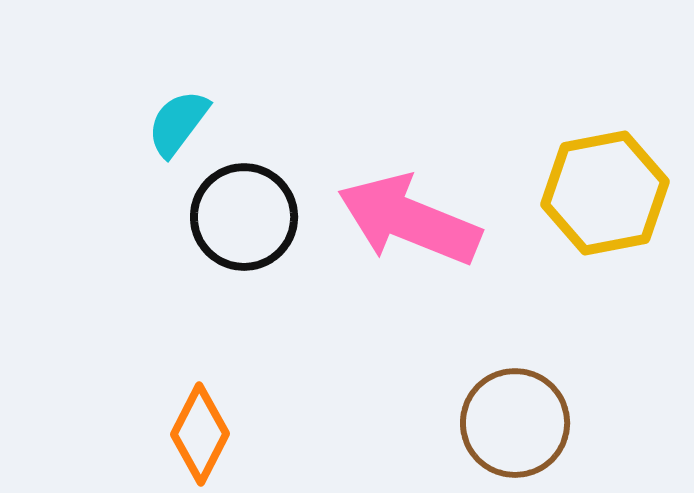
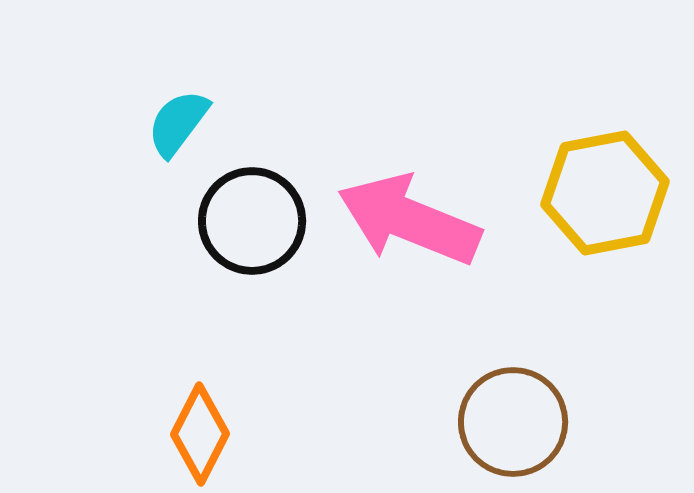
black circle: moved 8 px right, 4 px down
brown circle: moved 2 px left, 1 px up
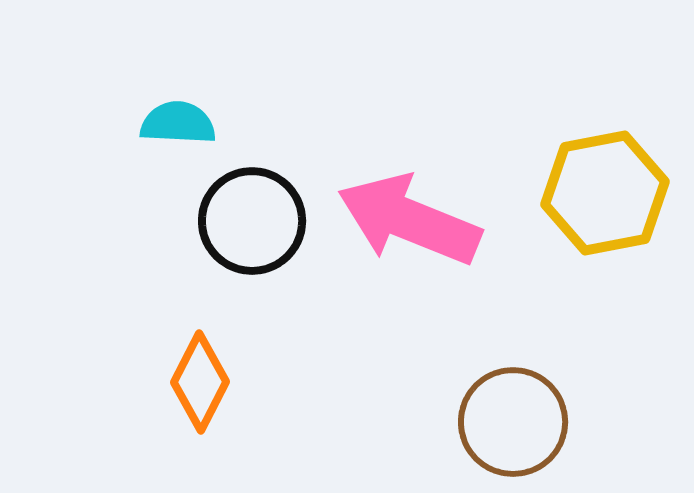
cyan semicircle: rotated 56 degrees clockwise
orange diamond: moved 52 px up
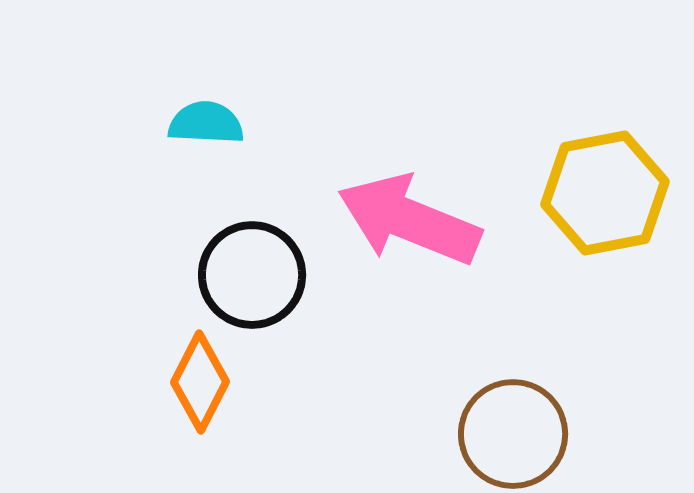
cyan semicircle: moved 28 px right
black circle: moved 54 px down
brown circle: moved 12 px down
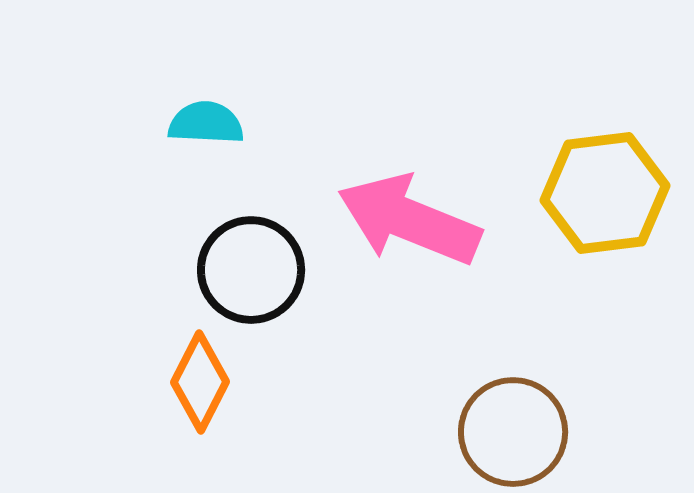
yellow hexagon: rotated 4 degrees clockwise
black circle: moved 1 px left, 5 px up
brown circle: moved 2 px up
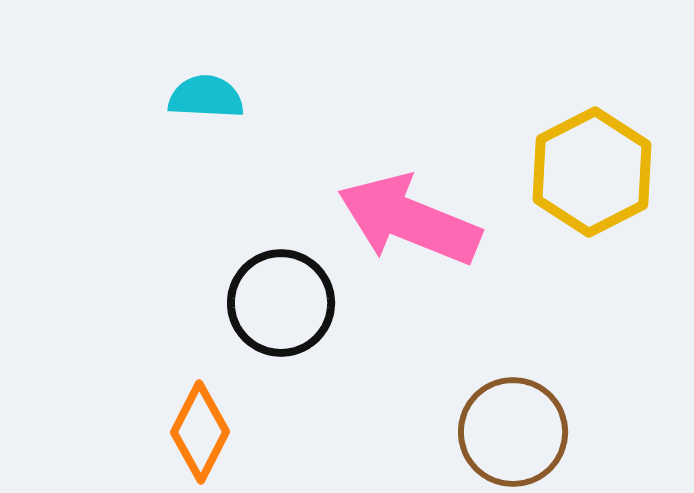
cyan semicircle: moved 26 px up
yellow hexagon: moved 13 px left, 21 px up; rotated 20 degrees counterclockwise
black circle: moved 30 px right, 33 px down
orange diamond: moved 50 px down
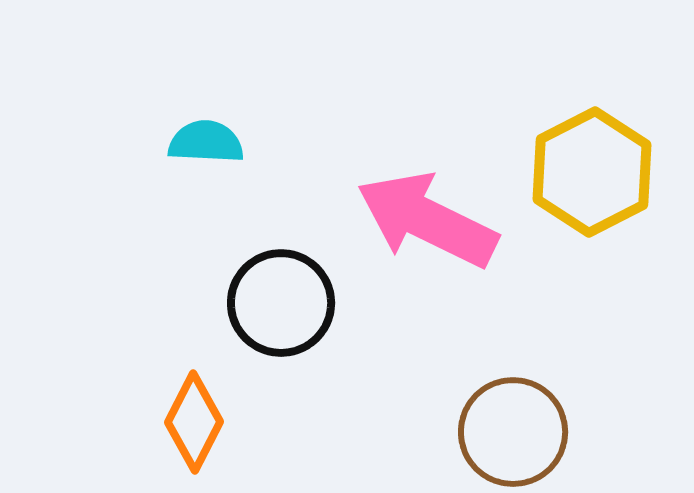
cyan semicircle: moved 45 px down
pink arrow: moved 18 px right; rotated 4 degrees clockwise
orange diamond: moved 6 px left, 10 px up
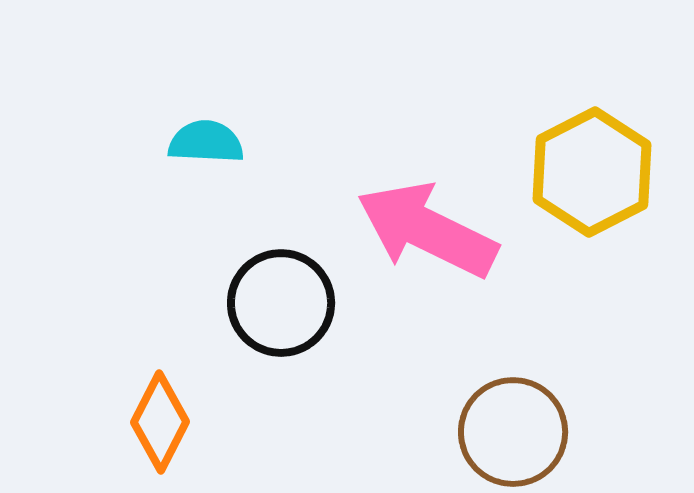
pink arrow: moved 10 px down
orange diamond: moved 34 px left
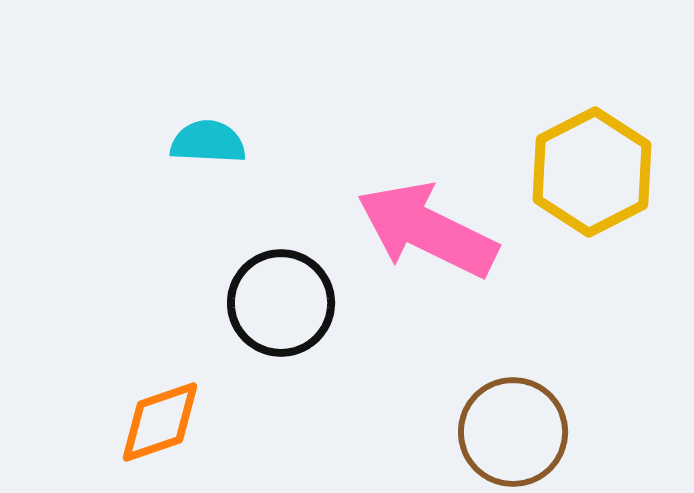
cyan semicircle: moved 2 px right
orange diamond: rotated 44 degrees clockwise
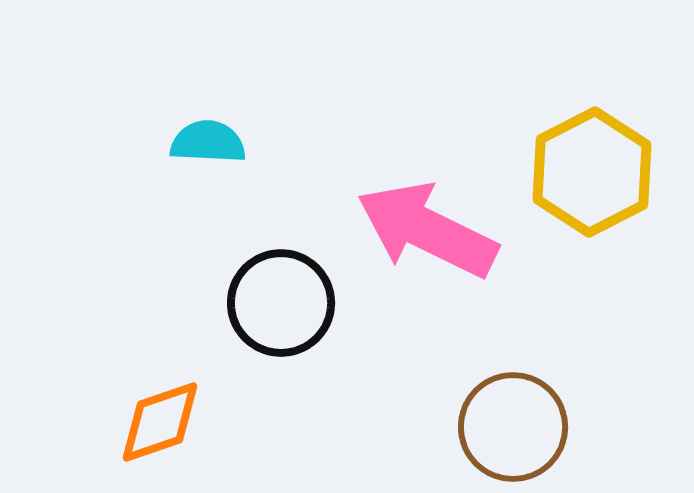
brown circle: moved 5 px up
